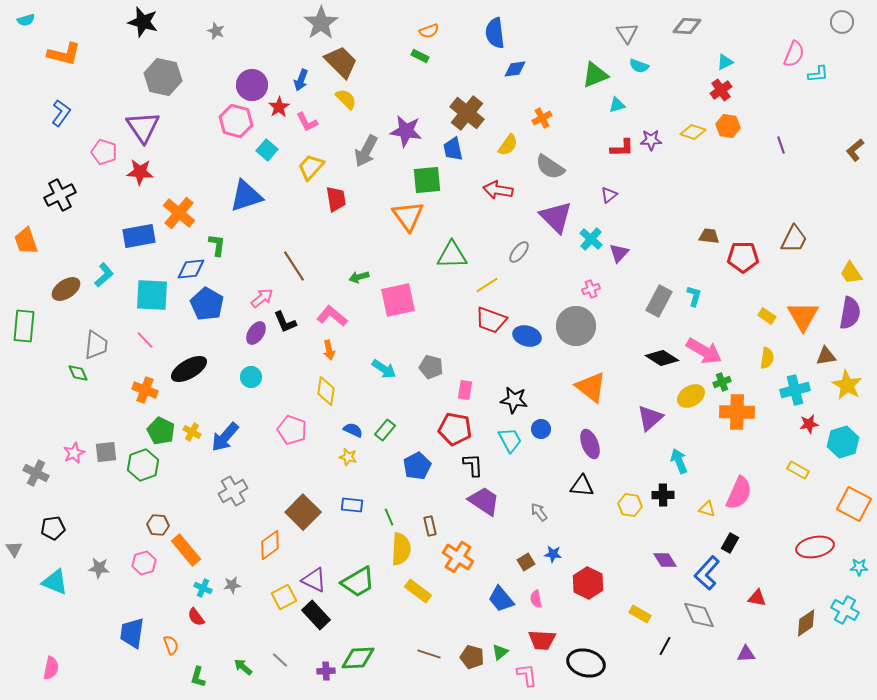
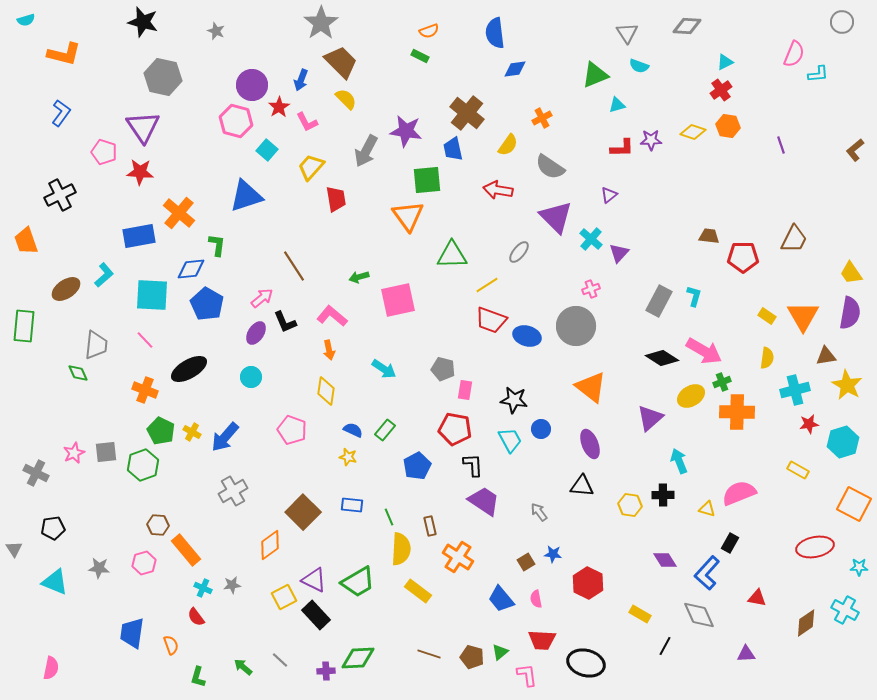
gray pentagon at (431, 367): moved 12 px right, 2 px down
pink semicircle at (739, 493): rotated 136 degrees counterclockwise
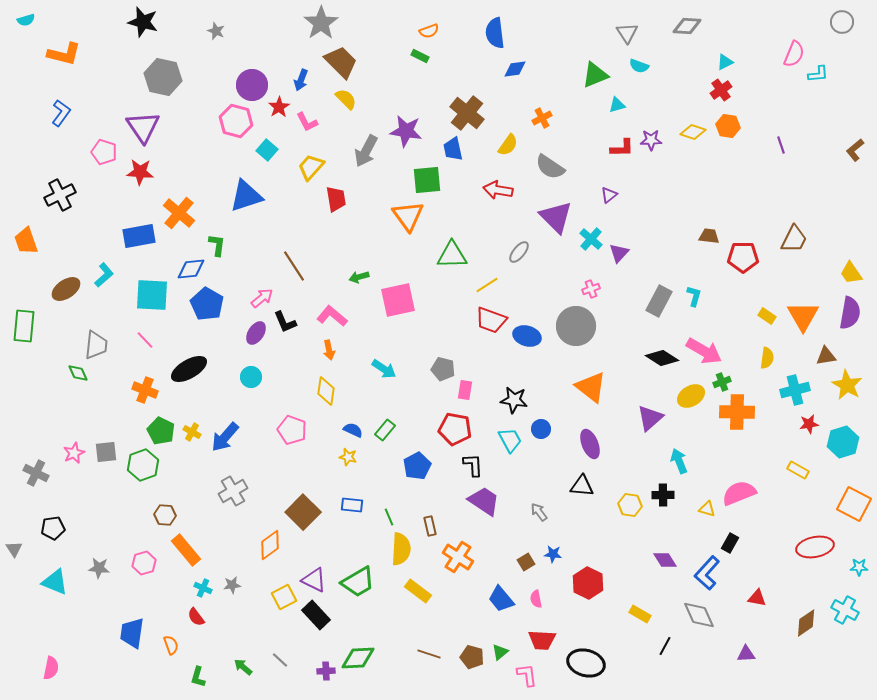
brown hexagon at (158, 525): moved 7 px right, 10 px up
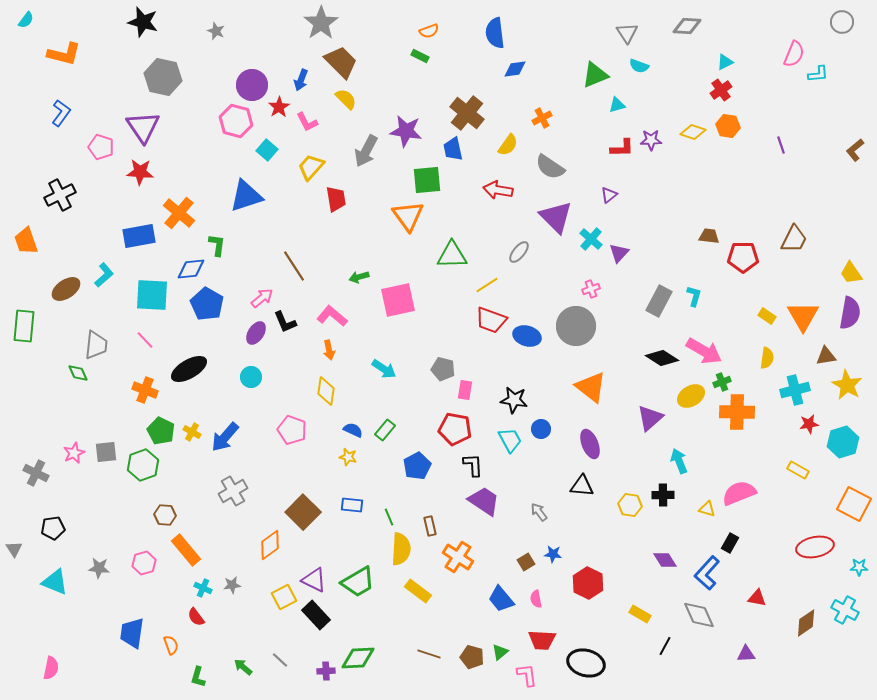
cyan semicircle at (26, 20): rotated 36 degrees counterclockwise
pink pentagon at (104, 152): moved 3 px left, 5 px up
